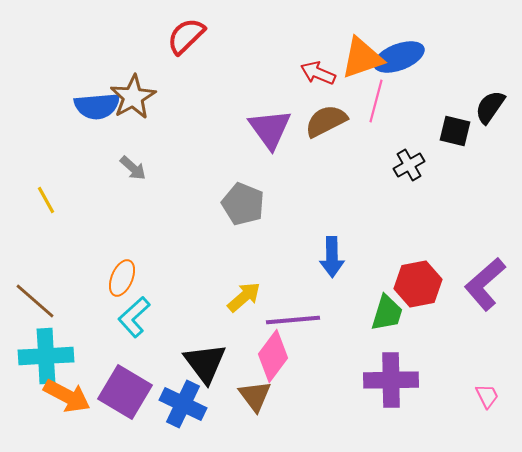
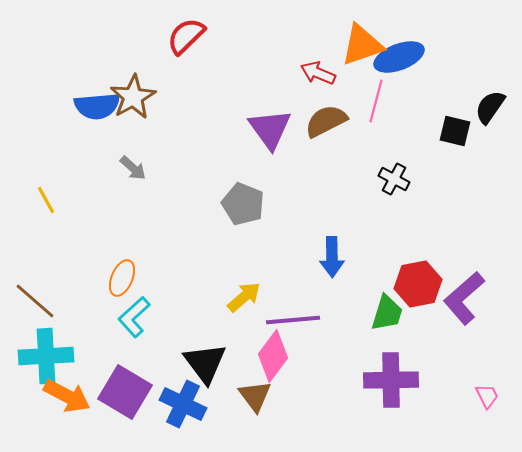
orange triangle: moved 13 px up
black cross: moved 15 px left, 14 px down; rotated 32 degrees counterclockwise
purple L-shape: moved 21 px left, 14 px down
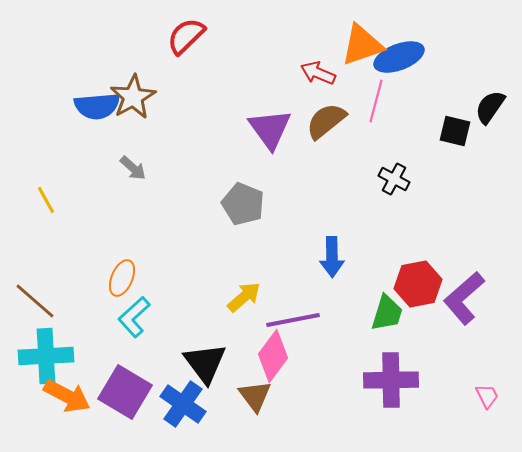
brown semicircle: rotated 12 degrees counterclockwise
purple line: rotated 6 degrees counterclockwise
blue cross: rotated 9 degrees clockwise
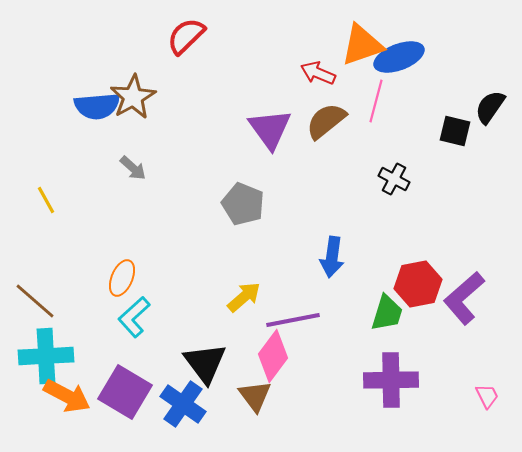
blue arrow: rotated 9 degrees clockwise
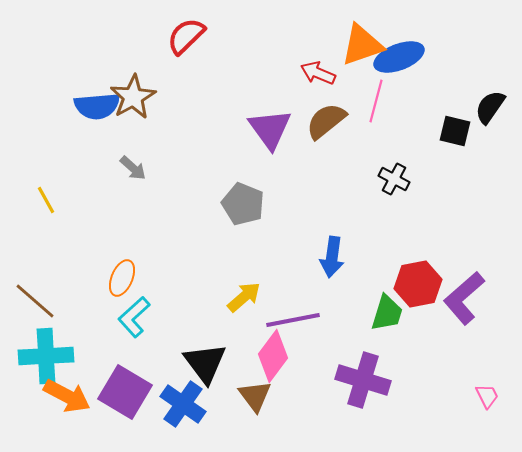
purple cross: moved 28 px left; rotated 18 degrees clockwise
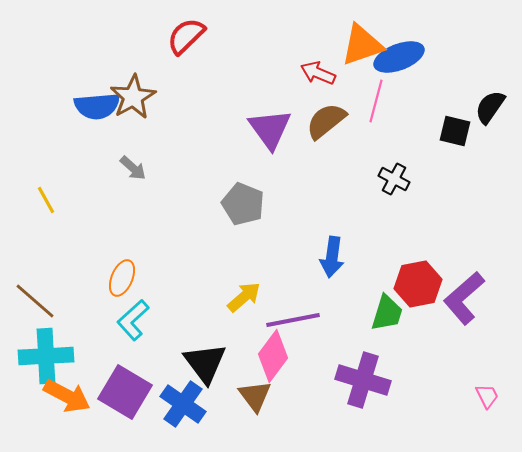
cyan L-shape: moved 1 px left, 3 px down
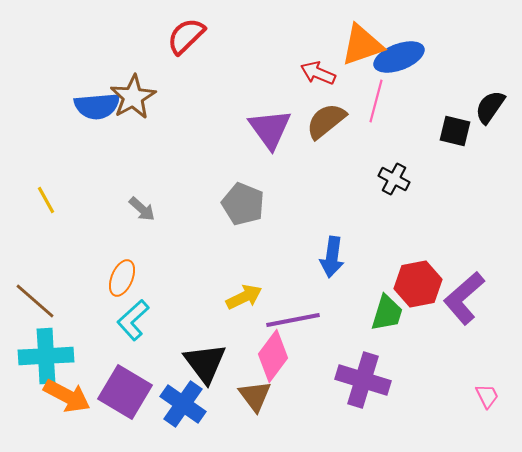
gray arrow: moved 9 px right, 41 px down
yellow arrow: rotated 15 degrees clockwise
